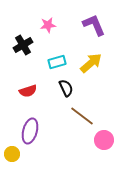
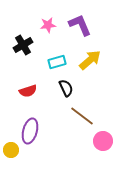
purple L-shape: moved 14 px left
yellow arrow: moved 1 px left, 3 px up
pink circle: moved 1 px left, 1 px down
yellow circle: moved 1 px left, 4 px up
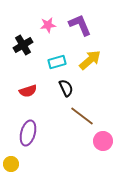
purple ellipse: moved 2 px left, 2 px down
yellow circle: moved 14 px down
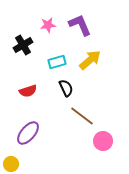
purple ellipse: rotated 25 degrees clockwise
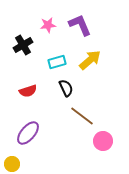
yellow circle: moved 1 px right
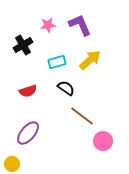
black semicircle: rotated 30 degrees counterclockwise
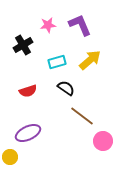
purple ellipse: rotated 25 degrees clockwise
yellow circle: moved 2 px left, 7 px up
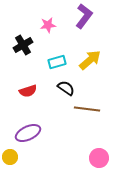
purple L-shape: moved 4 px right, 9 px up; rotated 60 degrees clockwise
brown line: moved 5 px right, 7 px up; rotated 30 degrees counterclockwise
pink circle: moved 4 px left, 17 px down
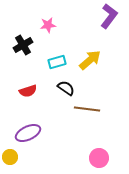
purple L-shape: moved 25 px right
